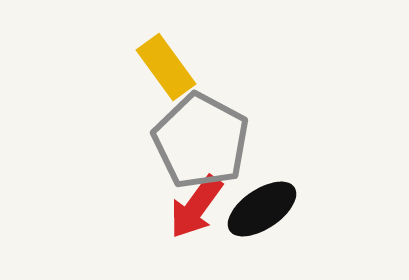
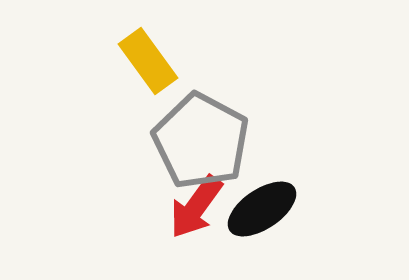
yellow rectangle: moved 18 px left, 6 px up
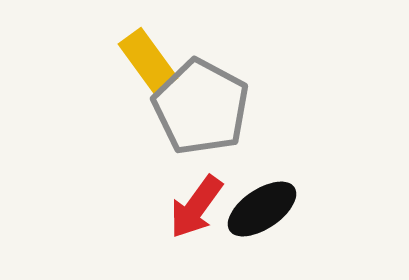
gray pentagon: moved 34 px up
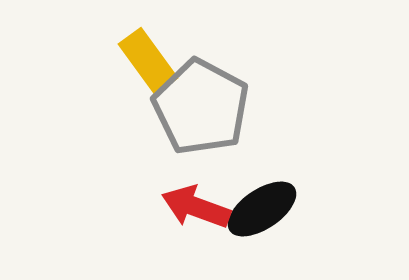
red arrow: rotated 74 degrees clockwise
